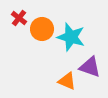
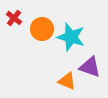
red cross: moved 5 px left
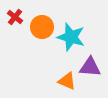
red cross: moved 1 px right, 1 px up
orange circle: moved 2 px up
purple triangle: rotated 15 degrees counterclockwise
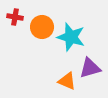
red cross: rotated 28 degrees counterclockwise
purple triangle: moved 1 px down; rotated 20 degrees counterclockwise
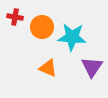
cyan star: moved 1 px right; rotated 12 degrees counterclockwise
purple triangle: moved 2 px right, 1 px up; rotated 40 degrees counterclockwise
orange triangle: moved 19 px left, 13 px up
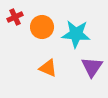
red cross: rotated 35 degrees counterclockwise
cyan star: moved 4 px right, 3 px up
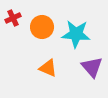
red cross: moved 2 px left, 1 px down
purple triangle: rotated 15 degrees counterclockwise
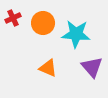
orange circle: moved 1 px right, 4 px up
